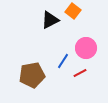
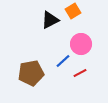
orange square: rotated 21 degrees clockwise
pink circle: moved 5 px left, 4 px up
blue line: rotated 14 degrees clockwise
brown pentagon: moved 1 px left, 2 px up
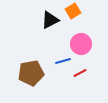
blue line: rotated 28 degrees clockwise
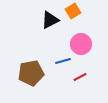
red line: moved 4 px down
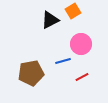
red line: moved 2 px right
